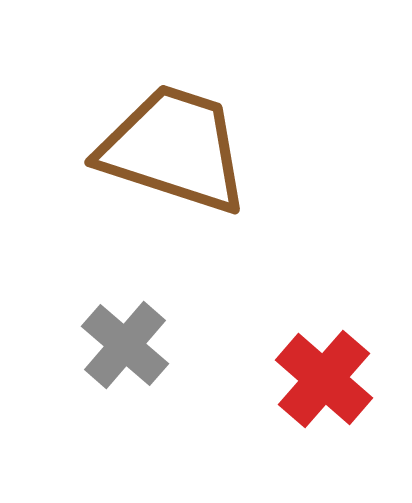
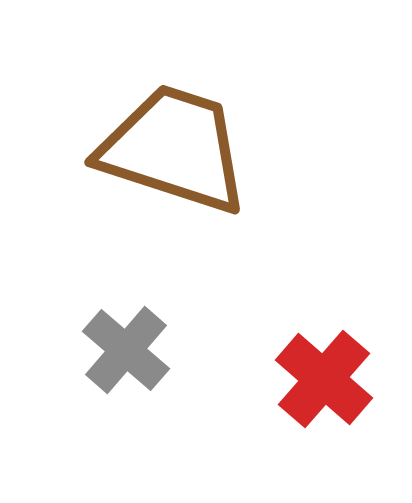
gray cross: moved 1 px right, 5 px down
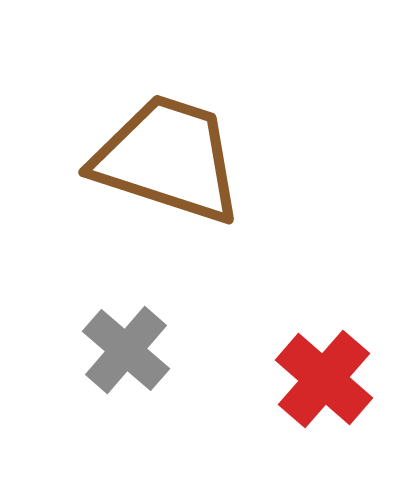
brown trapezoid: moved 6 px left, 10 px down
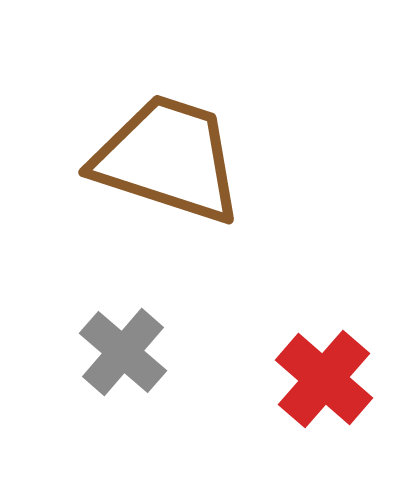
gray cross: moved 3 px left, 2 px down
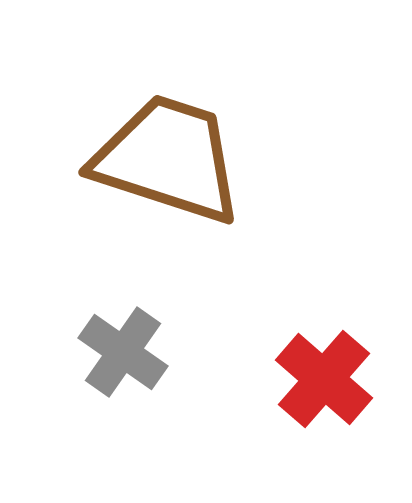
gray cross: rotated 6 degrees counterclockwise
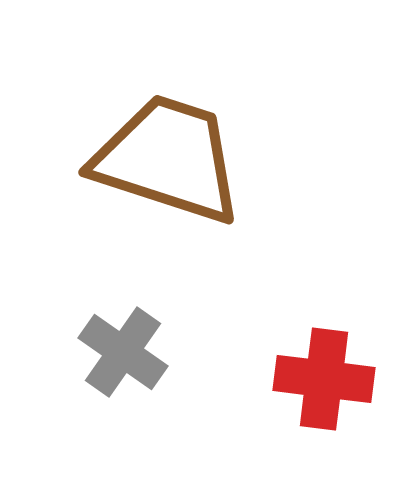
red cross: rotated 34 degrees counterclockwise
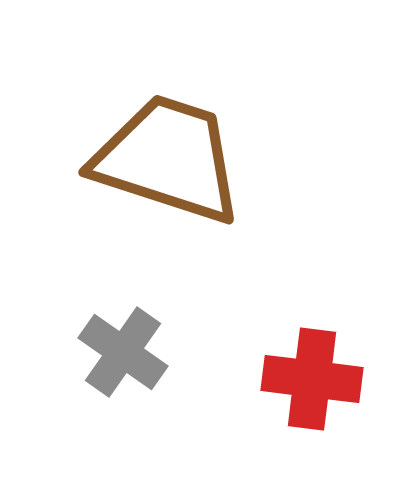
red cross: moved 12 px left
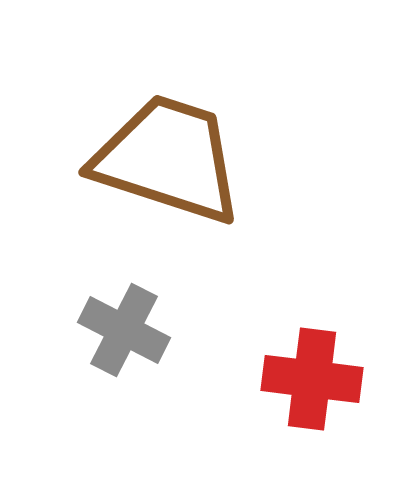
gray cross: moved 1 px right, 22 px up; rotated 8 degrees counterclockwise
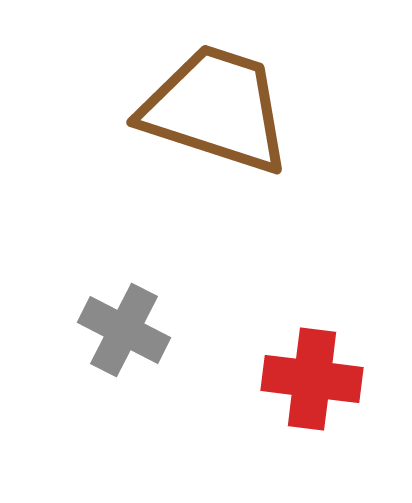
brown trapezoid: moved 48 px right, 50 px up
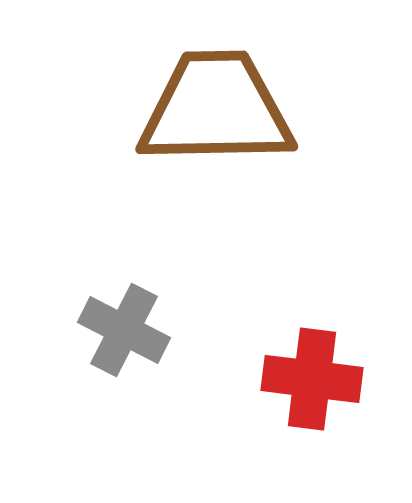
brown trapezoid: rotated 19 degrees counterclockwise
